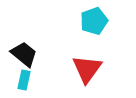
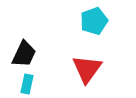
black trapezoid: rotated 76 degrees clockwise
cyan rectangle: moved 3 px right, 4 px down
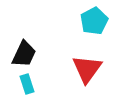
cyan pentagon: rotated 8 degrees counterclockwise
cyan rectangle: rotated 30 degrees counterclockwise
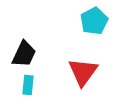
red triangle: moved 4 px left, 3 px down
cyan rectangle: moved 1 px right, 1 px down; rotated 24 degrees clockwise
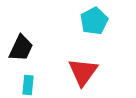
black trapezoid: moved 3 px left, 6 px up
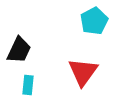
black trapezoid: moved 2 px left, 2 px down
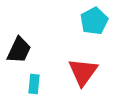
cyan rectangle: moved 6 px right, 1 px up
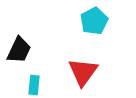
cyan rectangle: moved 1 px down
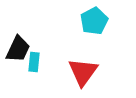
black trapezoid: moved 1 px left, 1 px up
cyan rectangle: moved 23 px up
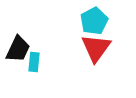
red triangle: moved 13 px right, 24 px up
